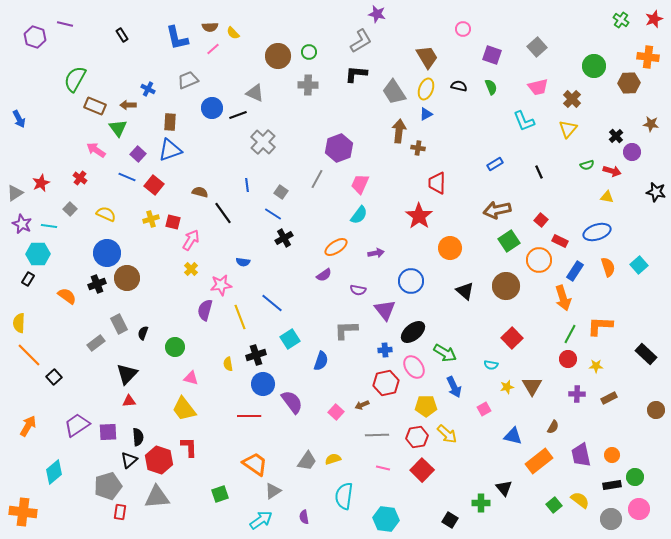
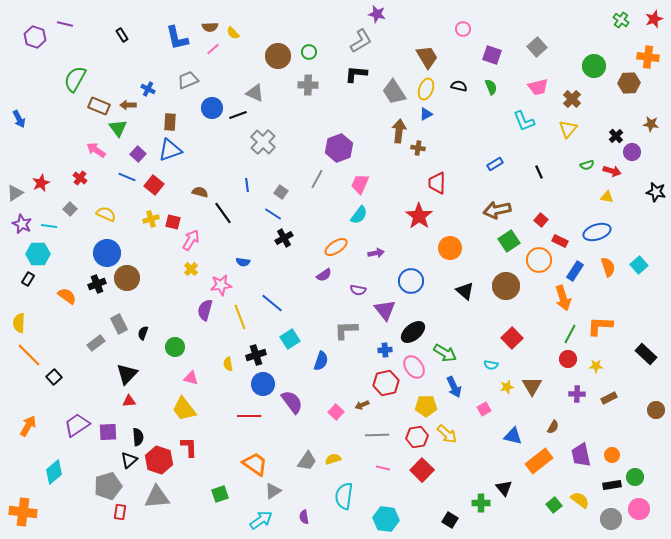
brown rectangle at (95, 106): moved 4 px right
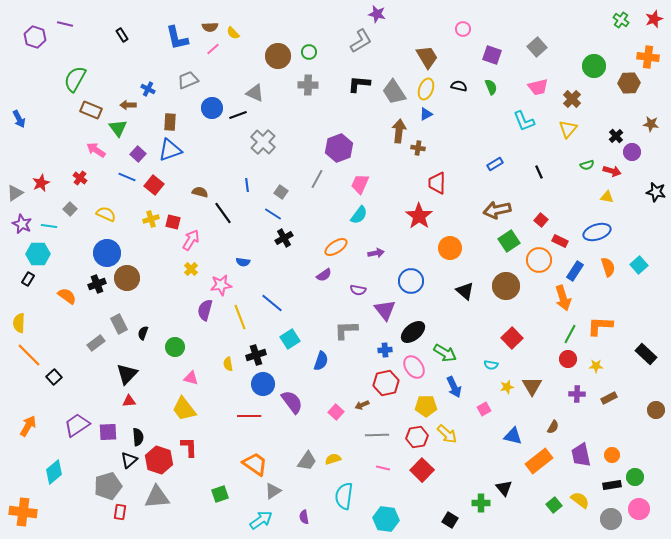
black L-shape at (356, 74): moved 3 px right, 10 px down
brown rectangle at (99, 106): moved 8 px left, 4 px down
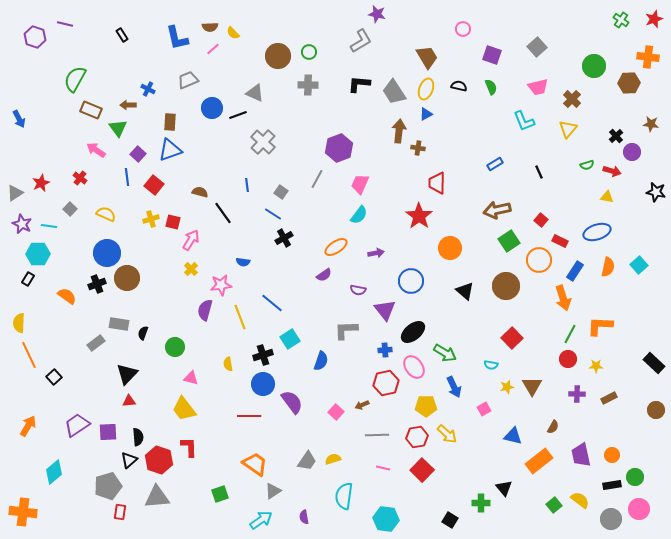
blue line at (127, 177): rotated 60 degrees clockwise
orange semicircle at (608, 267): rotated 30 degrees clockwise
gray rectangle at (119, 324): rotated 54 degrees counterclockwise
black rectangle at (646, 354): moved 8 px right, 9 px down
orange line at (29, 355): rotated 20 degrees clockwise
black cross at (256, 355): moved 7 px right
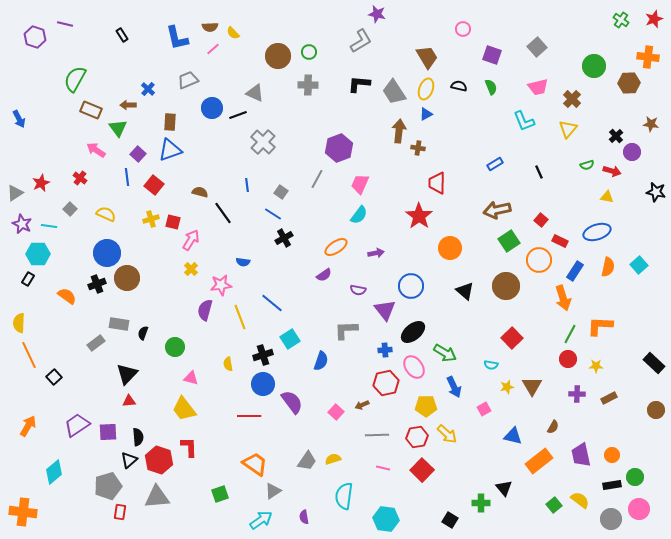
blue cross at (148, 89): rotated 16 degrees clockwise
blue circle at (411, 281): moved 5 px down
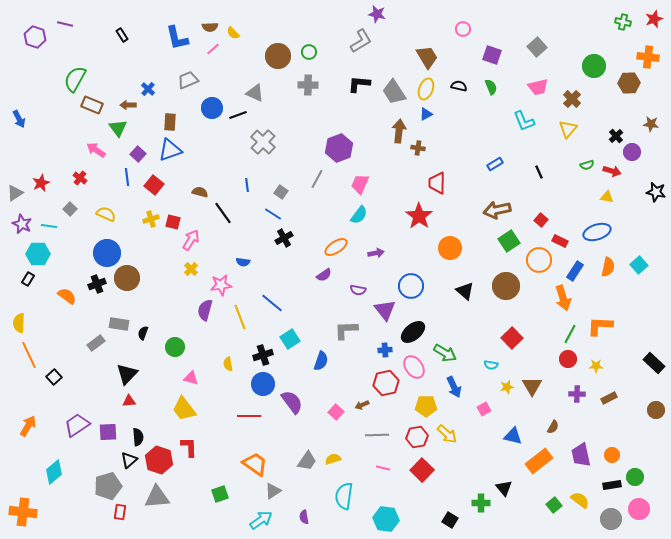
green cross at (621, 20): moved 2 px right, 2 px down; rotated 21 degrees counterclockwise
brown rectangle at (91, 110): moved 1 px right, 5 px up
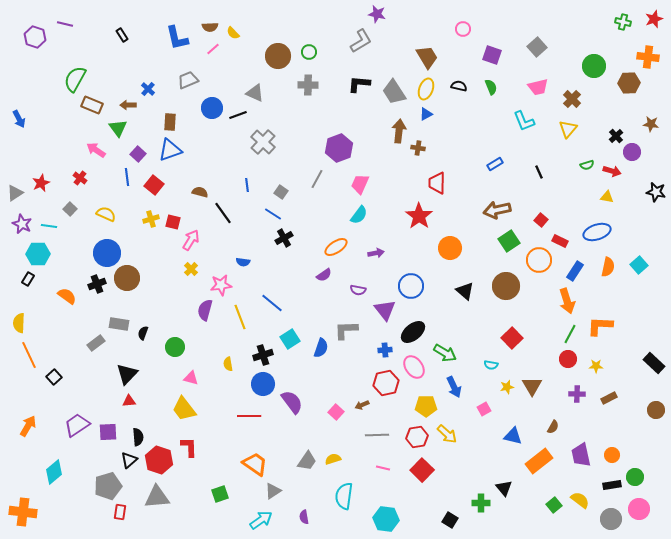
orange arrow at (563, 298): moved 4 px right, 3 px down
blue semicircle at (321, 361): moved 13 px up
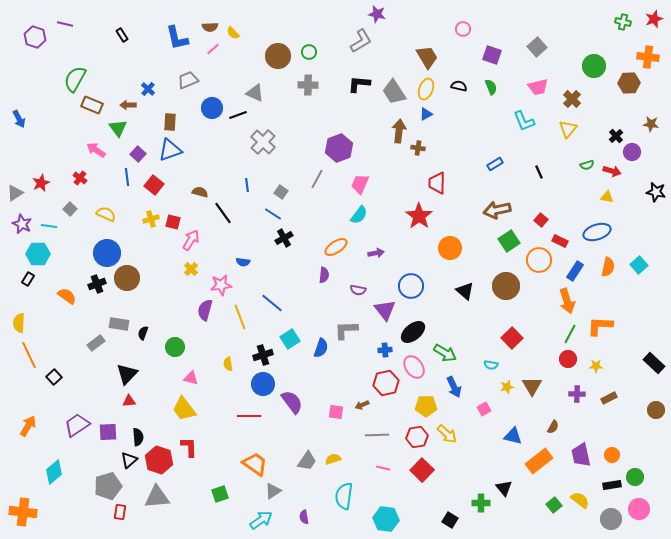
purple semicircle at (324, 275): rotated 49 degrees counterclockwise
pink square at (336, 412): rotated 35 degrees counterclockwise
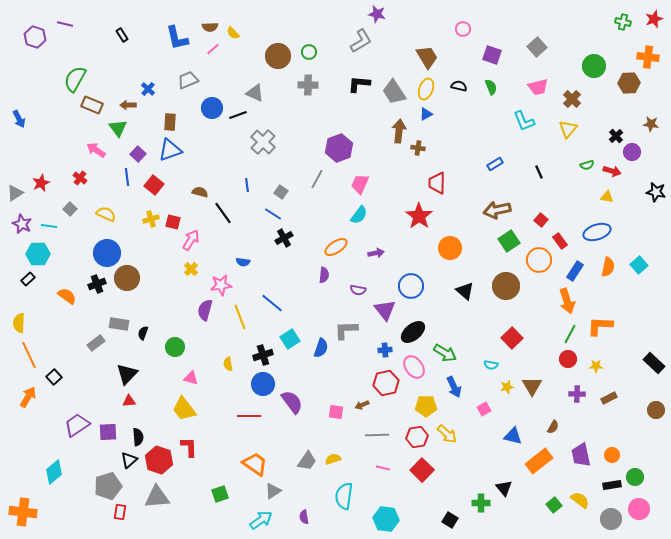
red rectangle at (560, 241): rotated 28 degrees clockwise
black rectangle at (28, 279): rotated 16 degrees clockwise
orange arrow at (28, 426): moved 29 px up
